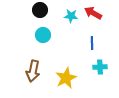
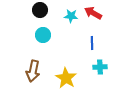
yellow star: rotated 15 degrees counterclockwise
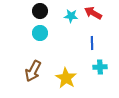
black circle: moved 1 px down
cyan circle: moved 3 px left, 2 px up
brown arrow: rotated 15 degrees clockwise
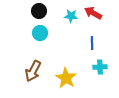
black circle: moved 1 px left
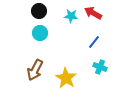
blue line: moved 2 px right, 1 px up; rotated 40 degrees clockwise
cyan cross: rotated 24 degrees clockwise
brown arrow: moved 2 px right, 1 px up
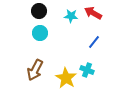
cyan cross: moved 13 px left, 3 px down
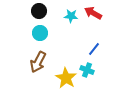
blue line: moved 7 px down
brown arrow: moved 3 px right, 8 px up
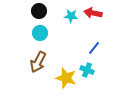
red arrow: rotated 18 degrees counterclockwise
blue line: moved 1 px up
yellow star: rotated 15 degrees counterclockwise
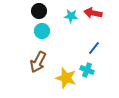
cyan circle: moved 2 px right, 2 px up
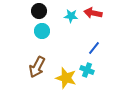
brown arrow: moved 1 px left, 5 px down
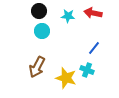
cyan star: moved 3 px left
